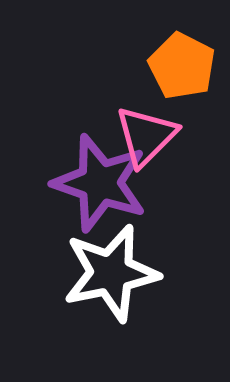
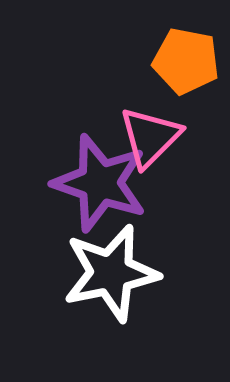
orange pentagon: moved 4 px right, 5 px up; rotated 16 degrees counterclockwise
pink triangle: moved 4 px right, 1 px down
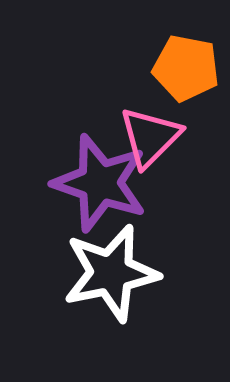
orange pentagon: moved 7 px down
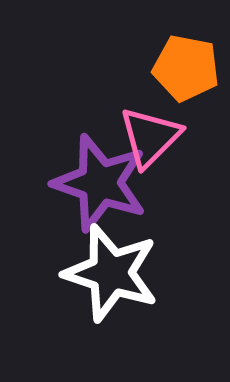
white star: rotated 30 degrees clockwise
